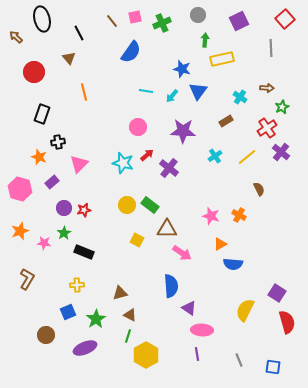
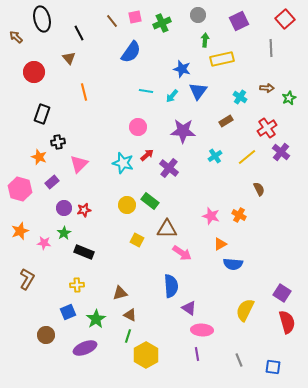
green star at (282, 107): moved 7 px right, 9 px up
green rectangle at (150, 205): moved 4 px up
purple square at (277, 293): moved 5 px right
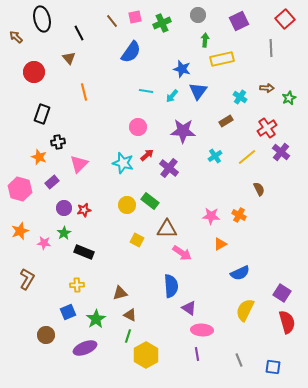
pink star at (211, 216): rotated 12 degrees counterclockwise
blue semicircle at (233, 264): moved 7 px right, 9 px down; rotated 30 degrees counterclockwise
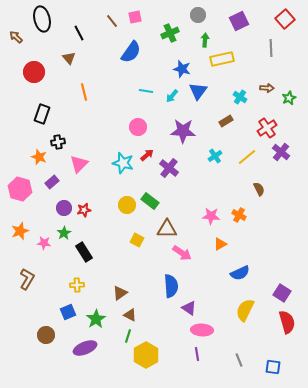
green cross at (162, 23): moved 8 px right, 10 px down
black rectangle at (84, 252): rotated 36 degrees clockwise
brown triangle at (120, 293): rotated 21 degrees counterclockwise
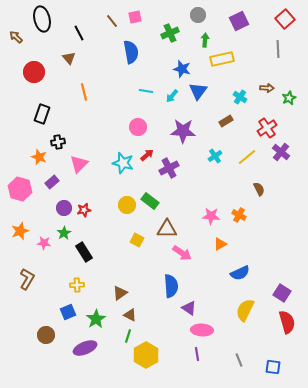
gray line at (271, 48): moved 7 px right, 1 px down
blue semicircle at (131, 52): rotated 45 degrees counterclockwise
purple cross at (169, 168): rotated 24 degrees clockwise
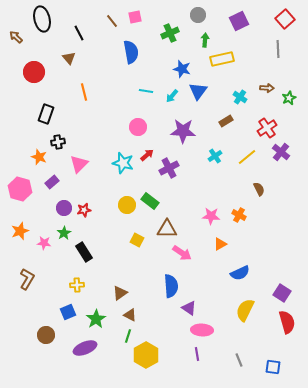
black rectangle at (42, 114): moved 4 px right
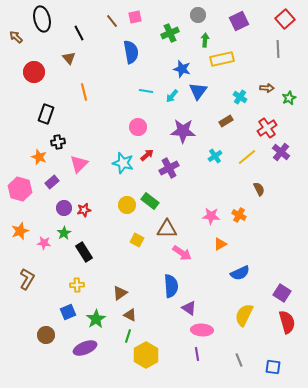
yellow semicircle at (245, 310): moved 1 px left, 5 px down
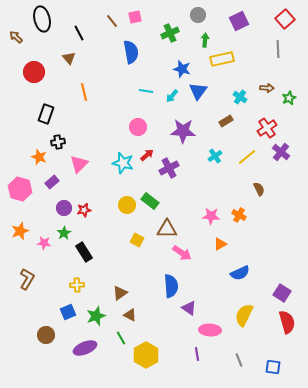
green star at (96, 319): moved 3 px up; rotated 12 degrees clockwise
pink ellipse at (202, 330): moved 8 px right
green line at (128, 336): moved 7 px left, 2 px down; rotated 48 degrees counterclockwise
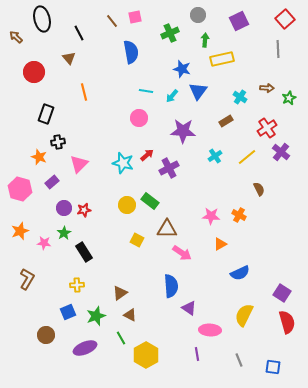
pink circle at (138, 127): moved 1 px right, 9 px up
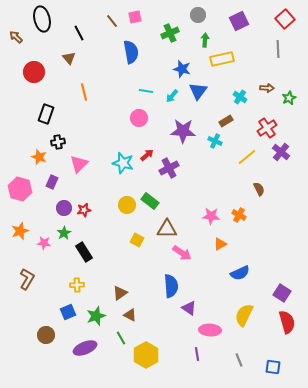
cyan cross at (215, 156): moved 15 px up; rotated 32 degrees counterclockwise
purple rectangle at (52, 182): rotated 24 degrees counterclockwise
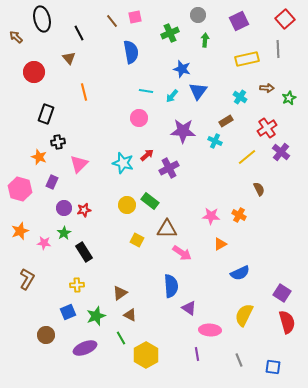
yellow rectangle at (222, 59): moved 25 px right
